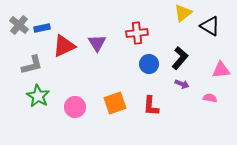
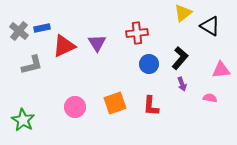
gray cross: moved 6 px down
purple arrow: rotated 48 degrees clockwise
green star: moved 15 px left, 24 px down
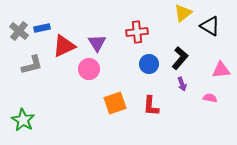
red cross: moved 1 px up
pink circle: moved 14 px right, 38 px up
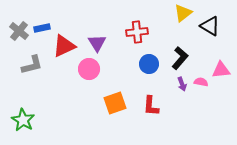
pink semicircle: moved 9 px left, 16 px up
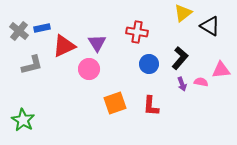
red cross: rotated 15 degrees clockwise
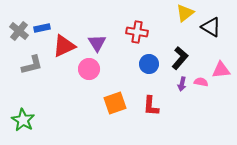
yellow triangle: moved 2 px right
black triangle: moved 1 px right, 1 px down
purple arrow: rotated 32 degrees clockwise
